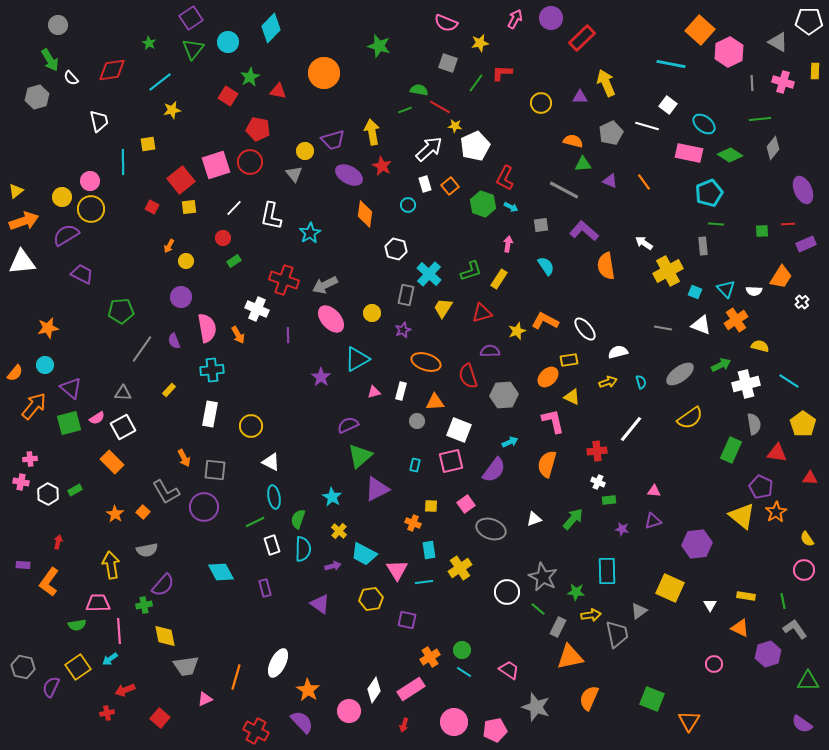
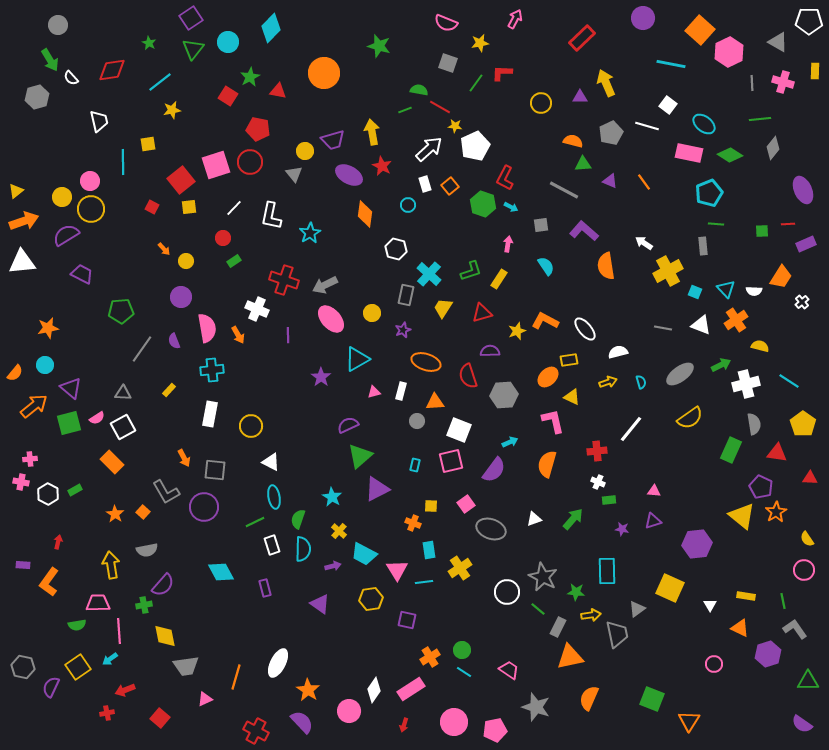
purple circle at (551, 18): moved 92 px right
orange arrow at (169, 246): moved 5 px left, 3 px down; rotated 72 degrees counterclockwise
orange arrow at (34, 406): rotated 12 degrees clockwise
gray triangle at (639, 611): moved 2 px left, 2 px up
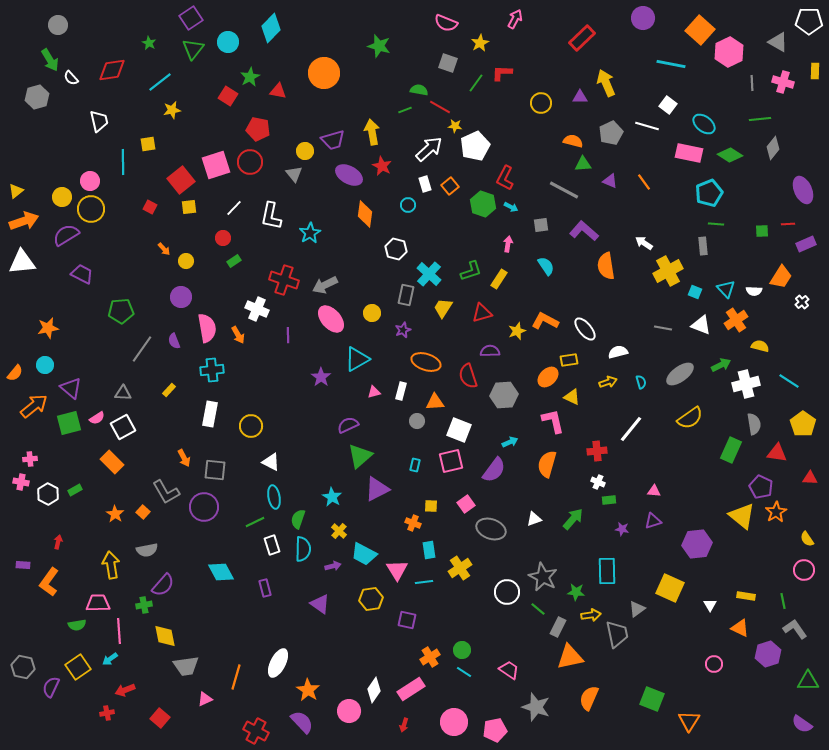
yellow star at (480, 43): rotated 18 degrees counterclockwise
red square at (152, 207): moved 2 px left
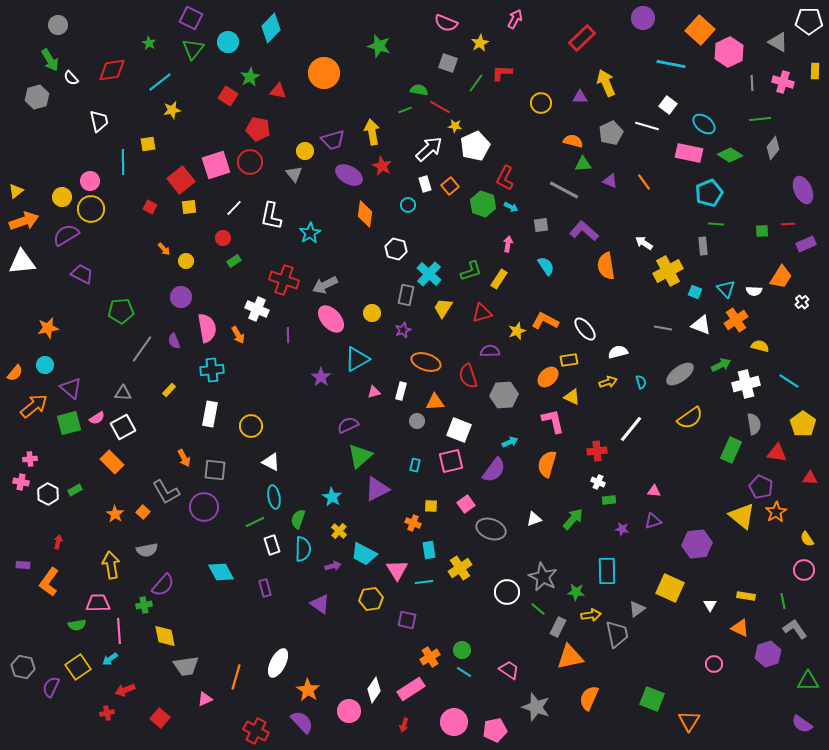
purple square at (191, 18): rotated 30 degrees counterclockwise
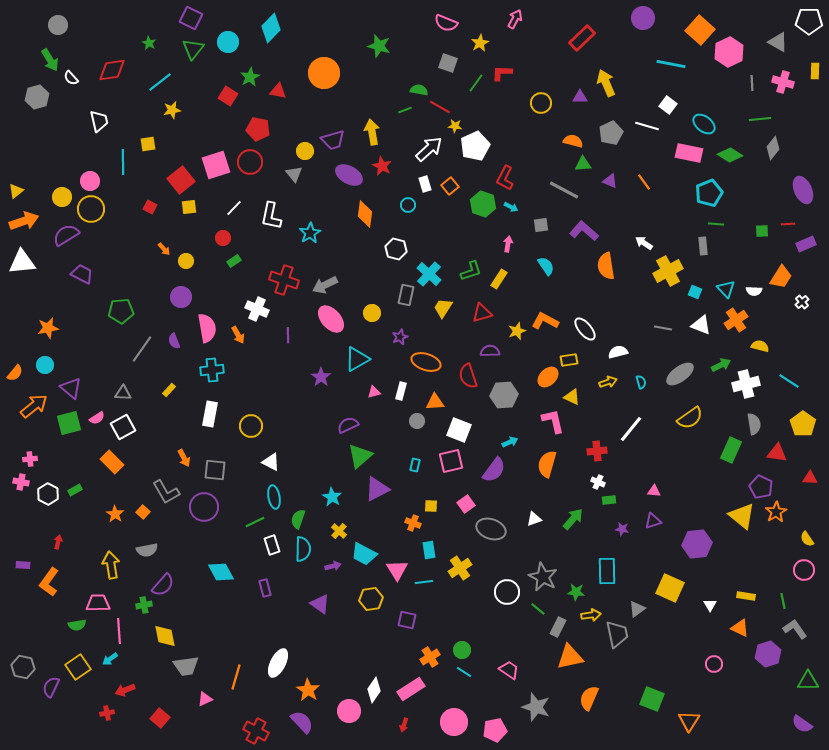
purple star at (403, 330): moved 3 px left, 7 px down
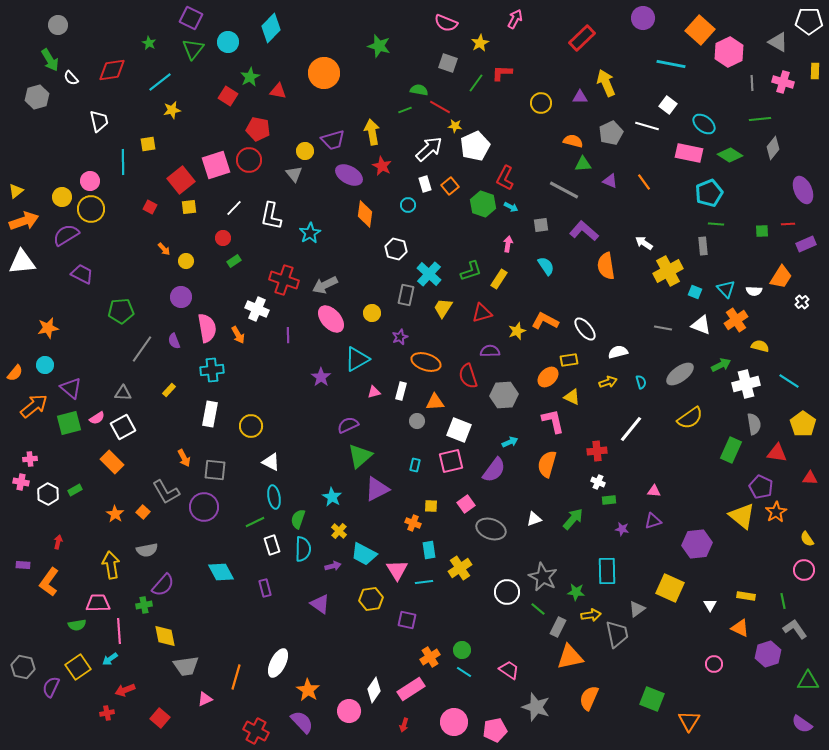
red circle at (250, 162): moved 1 px left, 2 px up
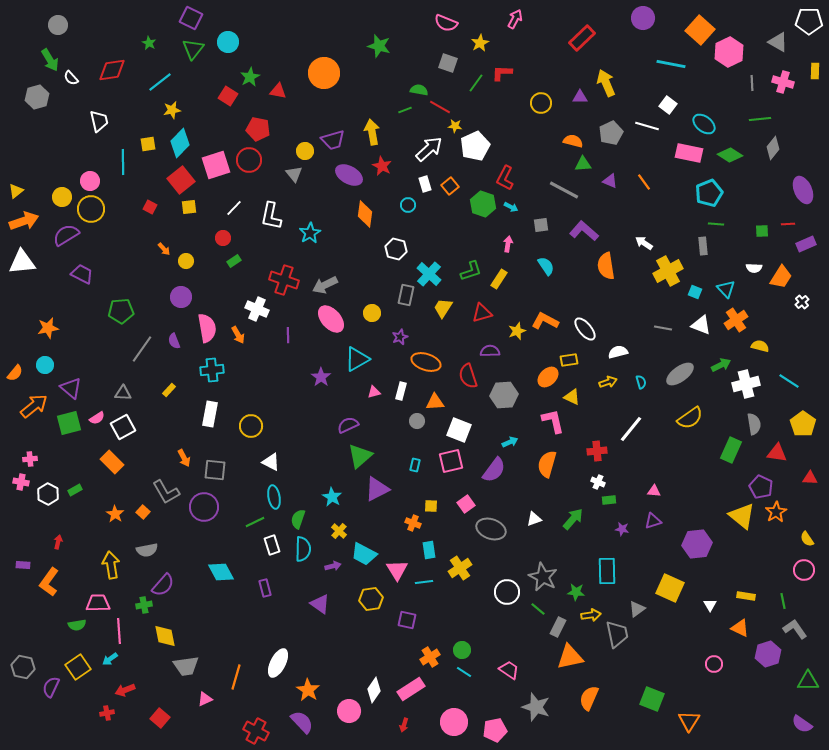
cyan diamond at (271, 28): moved 91 px left, 115 px down
white semicircle at (754, 291): moved 23 px up
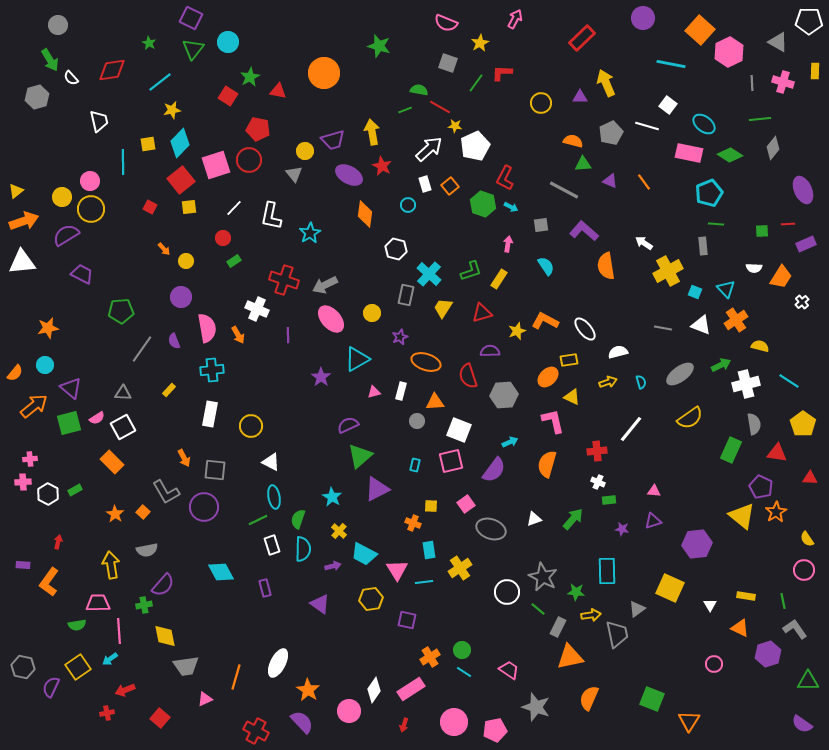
pink cross at (21, 482): moved 2 px right; rotated 14 degrees counterclockwise
green line at (255, 522): moved 3 px right, 2 px up
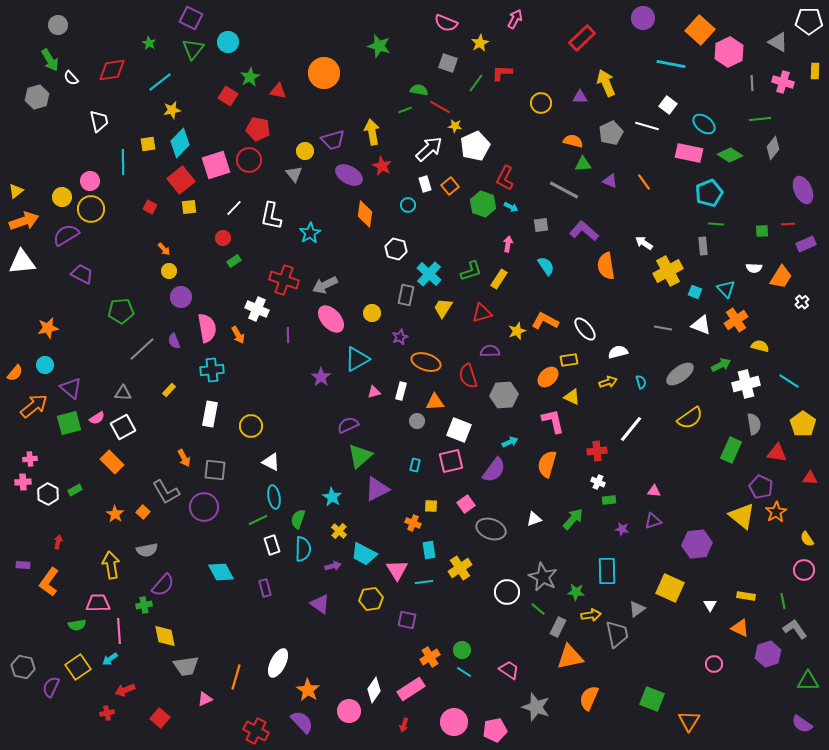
yellow circle at (186, 261): moved 17 px left, 10 px down
gray line at (142, 349): rotated 12 degrees clockwise
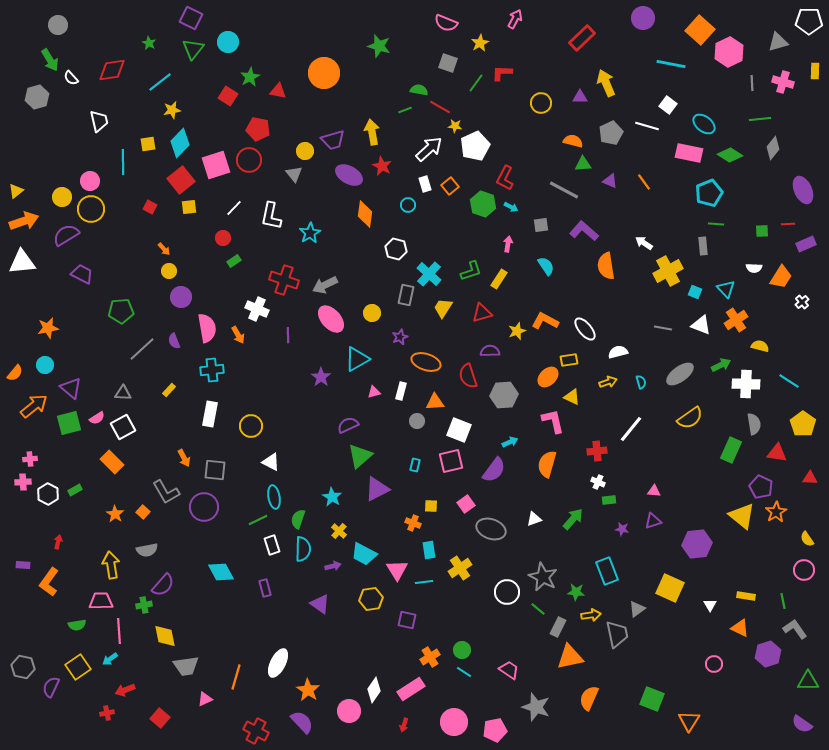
gray triangle at (778, 42): rotated 45 degrees counterclockwise
white cross at (746, 384): rotated 16 degrees clockwise
cyan rectangle at (607, 571): rotated 20 degrees counterclockwise
pink trapezoid at (98, 603): moved 3 px right, 2 px up
